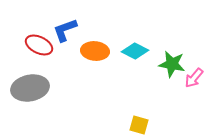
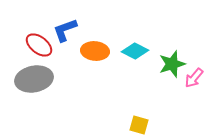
red ellipse: rotated 12 degrees clockwise
green star: rotated 28 degrees counterclockwise
gray ellipse: moved 4 px right, 9 px up
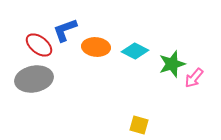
orange ellipse: moved 1 px right, 4 px up
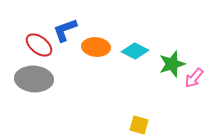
gray ellipse: rotated 15 degrees clockwise
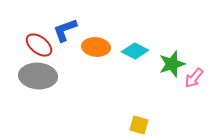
gray ellipse: moved 4 px right, 3 px up
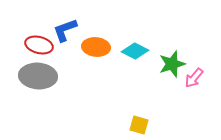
red ellipse: rotated 24 degrees counterclockwise
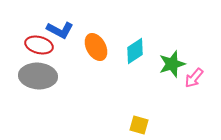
blue L-shape: moved 5 px left; rotated 132 degrees counterclockwise
orange ellipse: rotated 56 degrees clockwise
cyan diamond: rotated 60 degrees counterclockwise
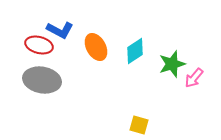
gray ellipse: moved 4 px right, 4 px down; rotated 6 degrees clockwise
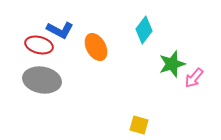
cyan diamond: moved 9 px right, 21 px up; rotated 20 degrees counterclockwise
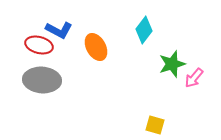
blue L-shape: moved 1 px left
gray ellipse: rotated 6 degrees counterclockwise
yellow square: moved 16 px right
